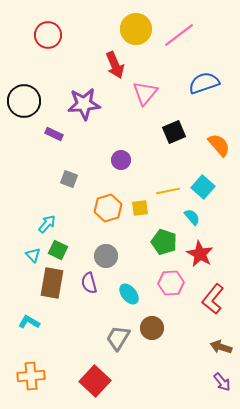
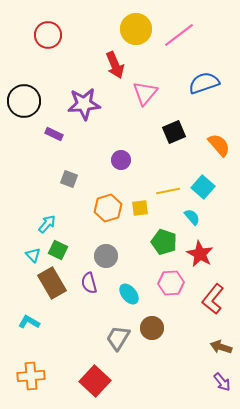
brown rectangle: rotated 40 degrees counterclockwise
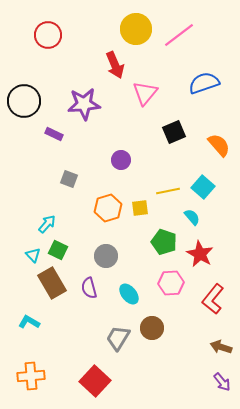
purple semicircle: moved 5 px down
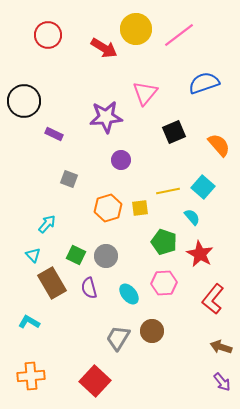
red arrow: moved 11 px left, 17 px up; rotated 36 degrees counterclockwise
purple star: moved 22 px right, 13 px down
green square: moved 18 px right, 5 px down
pink hexagon: moved 7 px left
brown circle: moved 3 px down
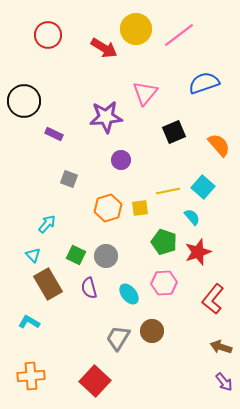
red star: moved 2 px left, 2 px up; rotated 24 degrees clockwise
brown rectangle: moved 4 px left, 1 px down
purple arrow: moved 2 px right
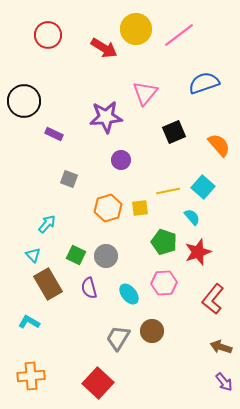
red square: moved 3 px right, 2 px down
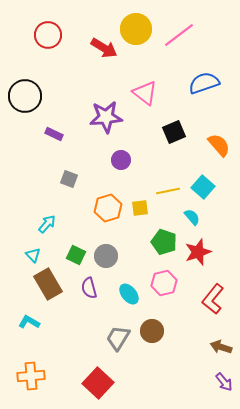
pink triangle: rotated 32 degrees counterclockwise
black circle: moved 1 px right, 5 px up
pink hexagon: rotated 10 degrees counterclockwise
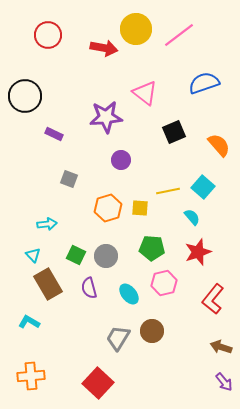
red arrow: rotated 20 degrees counterclockwise
yellow square: rotated 12 degrees clockwise
cyan arrow: rotated 42 degrees clockwise
green pentagon: moved 12 px left, 6 px down; rotated 15 degrees counterclockwise
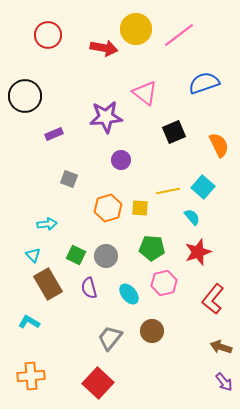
purple rectangle: rotated 48 degrees counterclockwise
orange semicircle: rotated 15 degrees clockwise
gray trapezoid: moved 8 px left; rotated 8 degrees clockwise
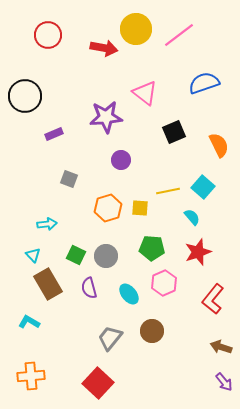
pink hexagon: rotated 10 degrees counterclockwise
